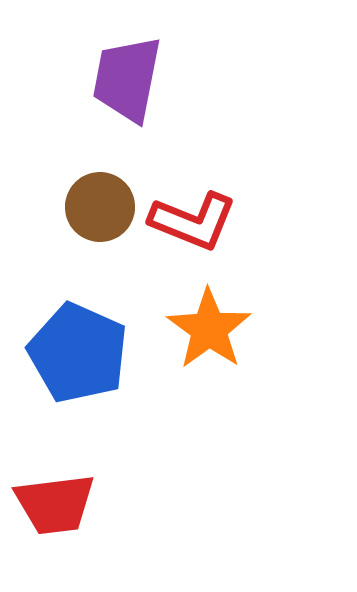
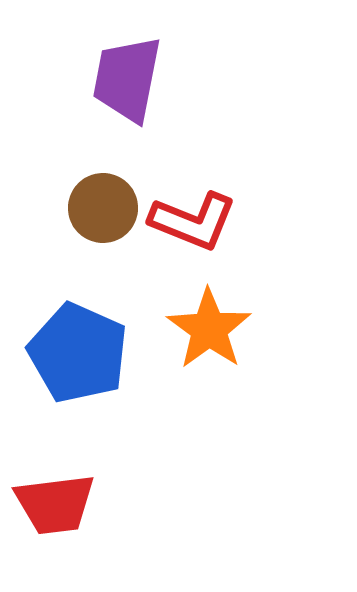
brown circle: moved 3 px right, 1 px down
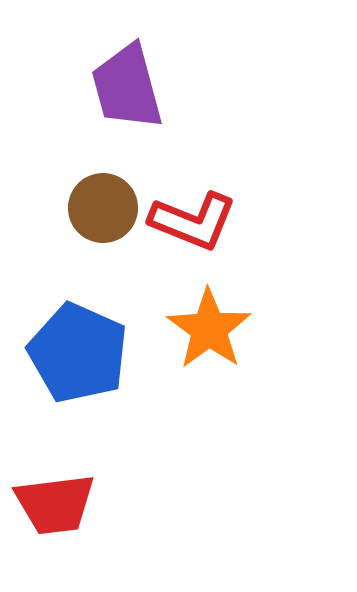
purple trapezoid: moved 8 px down; rotated 26 degrees counterclockwise
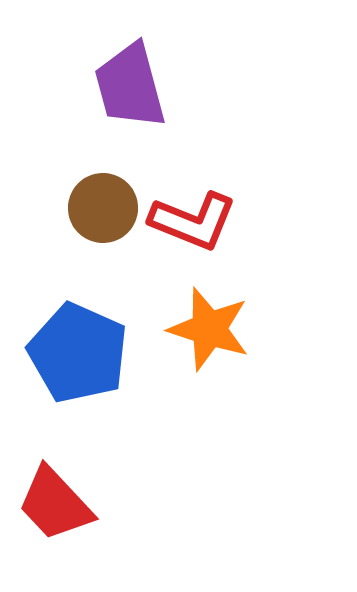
purple trapezoid: moved 3 px right, 1 px up
orange star: rotated 18 degrees counterclockwise
red trapezoid: rotated 54 degrees clockwise
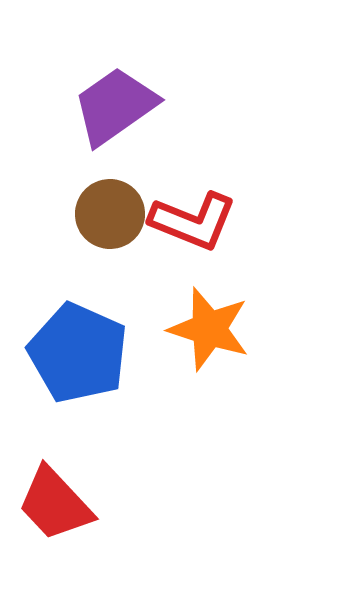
purple trapezoid: moved 15 px left, 20 px down; rotated 70 degrees clockwise
brown circle: moved 7 px right, 6 px down
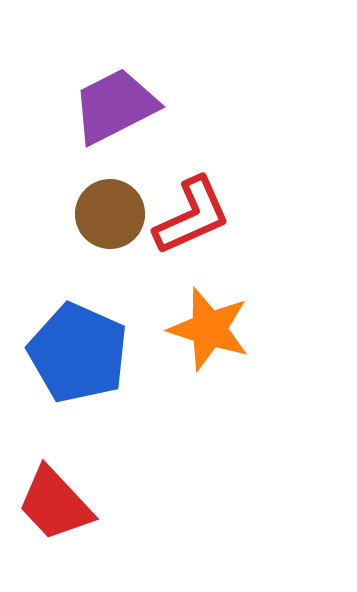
purple trapezoid: rotated 8 degrees clockwise
red L-shape: moved 1 px left, 5 px up; rotated 46 degrees counterclockwise
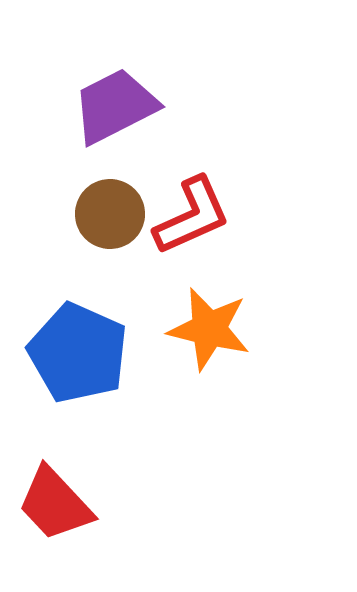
orange star: rotated 4 degrees counterclockwise
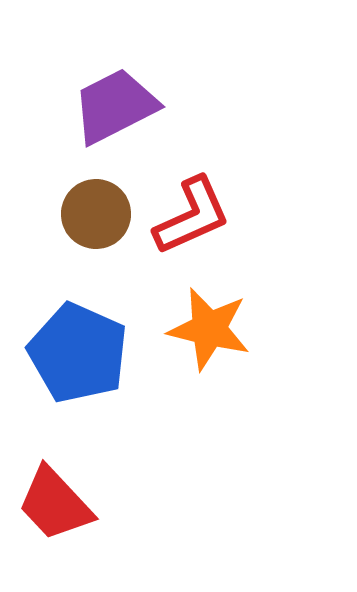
brown circle: moved 14 px left
